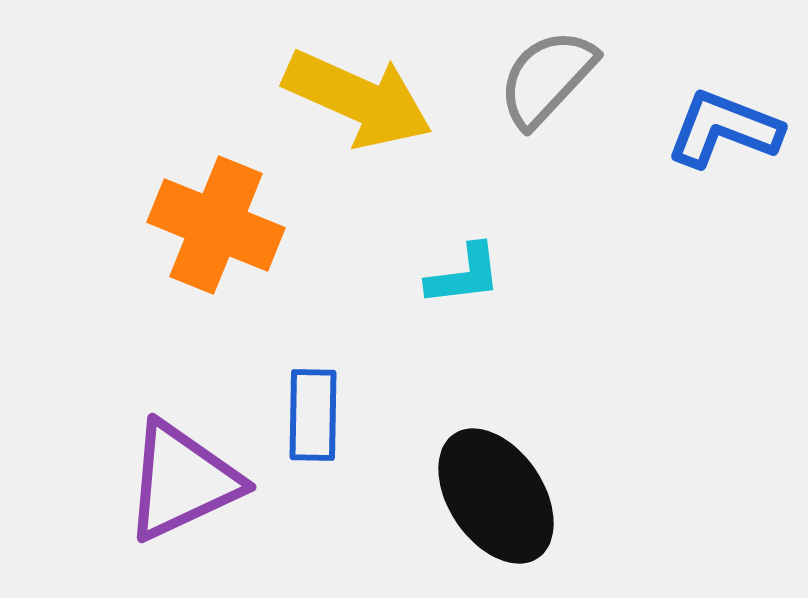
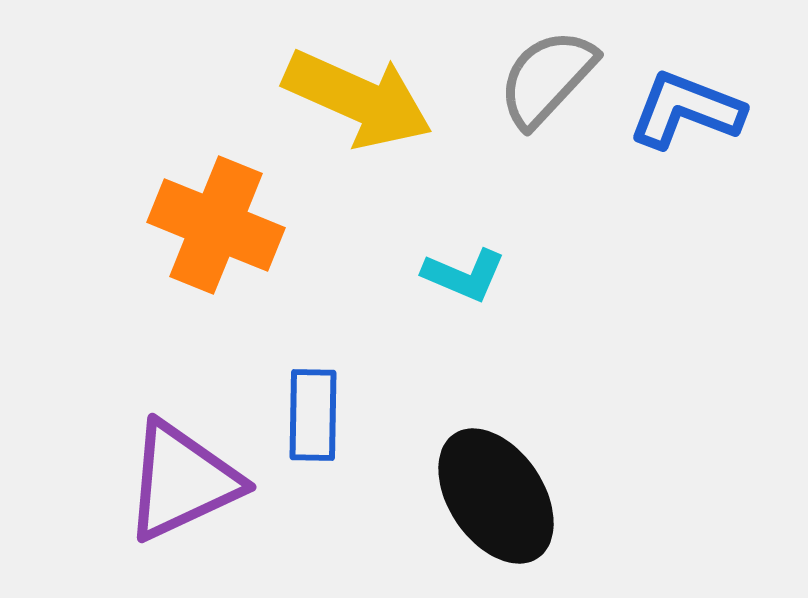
blue L-shape: moved 38 px left, 19 px up
cyan L-shape: rotated 30 degrees clockwise
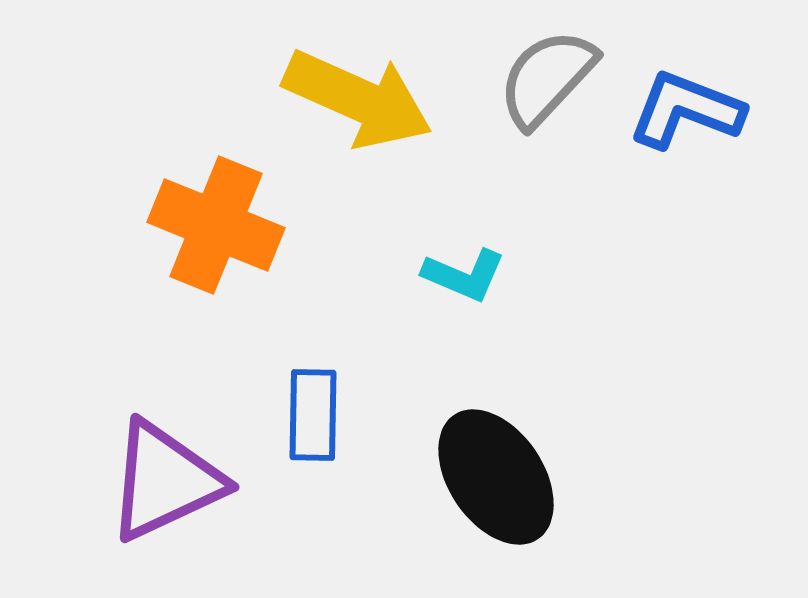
purple triangle: moved 17 px left
black ellipse: moved 19 px up
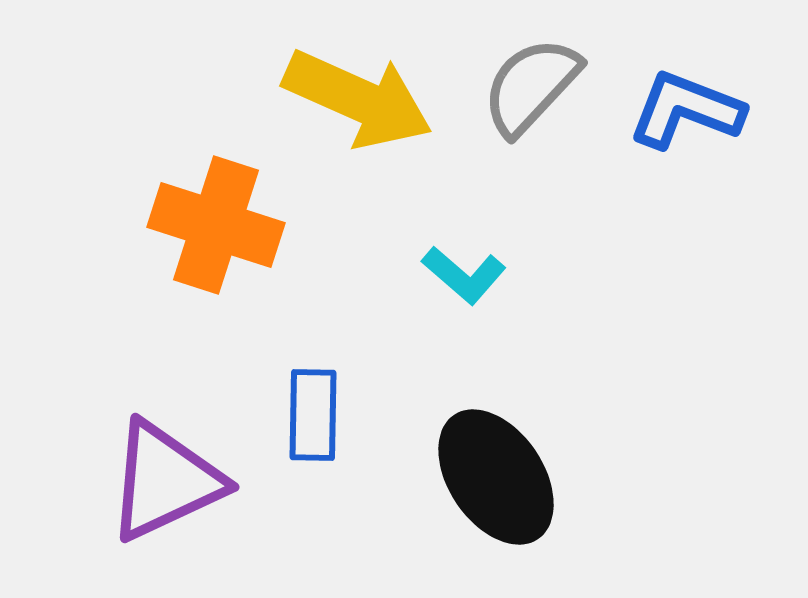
gray semicircle: moved 16 px left, 8 px down
orange cross: rotated 4 degrees counterclockwise
cyan L-shape: rotated 18 degrees clockwise
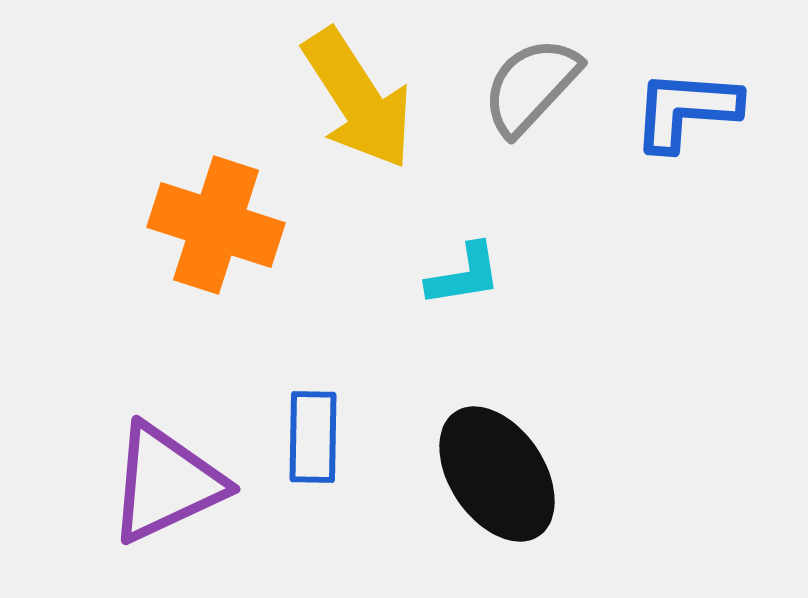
yellow arrow: rotated 33 degrees clockwise
blue L-shape: rotated 17 degrees counterclockwise
cyan L-shape: rotated 50 degrees counterclockwise
blue rectangle: moved 22 px down
black ellipse: moved 1 px right, 3 px up
purple triangle: moved 1 px right, 2 px down
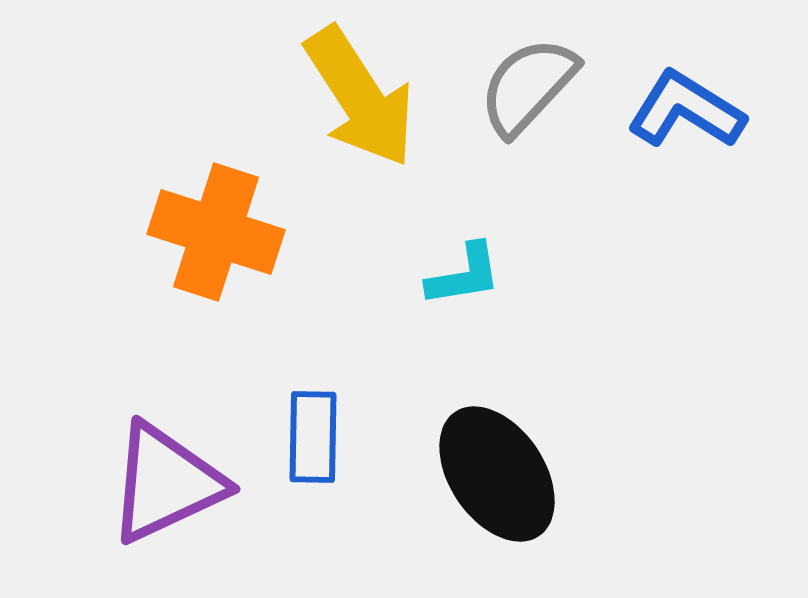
gray semicircle: moved 3 px left
yellow arrow: moved 2 px right, 2 px up
blue L-shape: rotated 28 degrees clockwise
orange cross: moved 7 px down
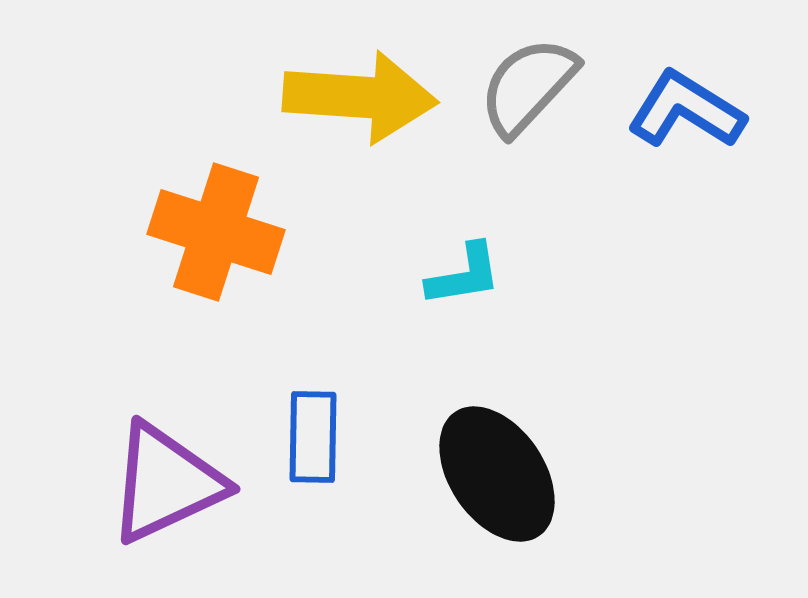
yellow arrow: rotated 53 degrees counterclockwise
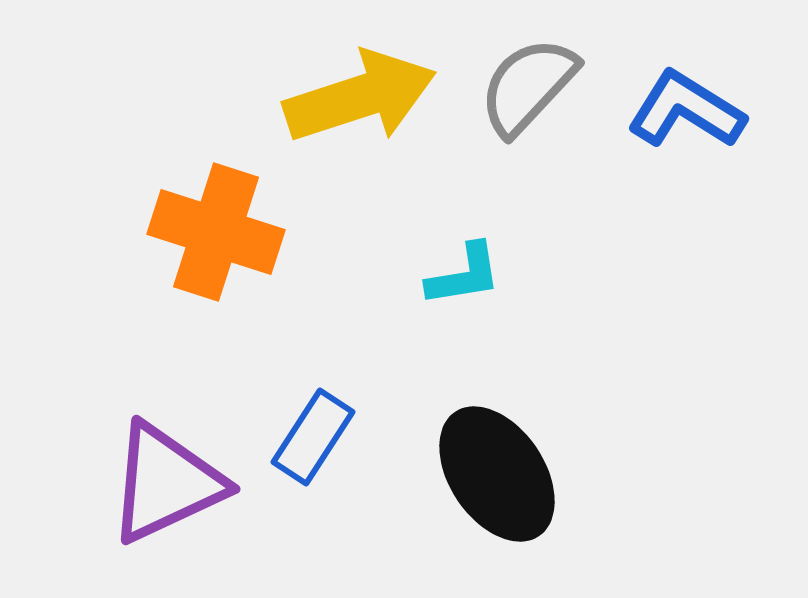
yellow arrow: rotated 22 degrees counterclockwise
blue rectangle: rotated 32 degrees clockwise
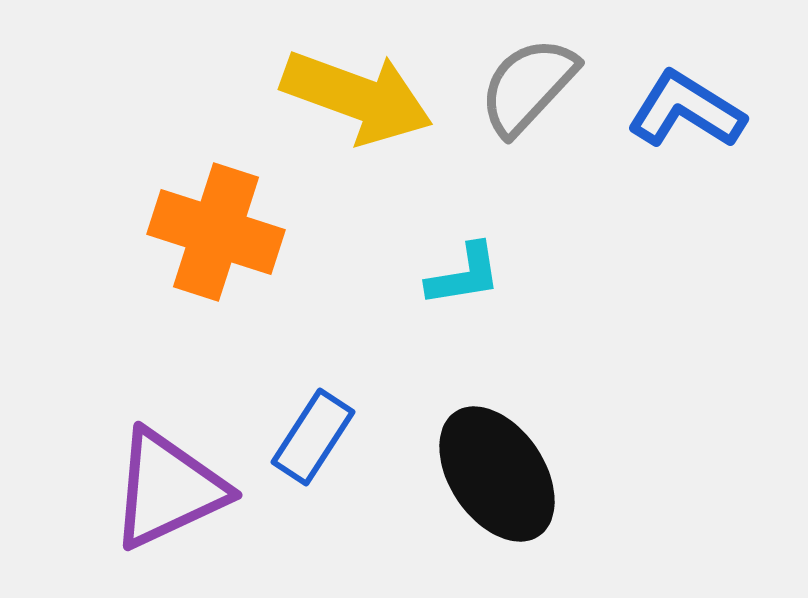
yellow arrow: moved 3 px left; rotated 38 degrees clockwise
purple triangle: moved 2 px right, 6 px down
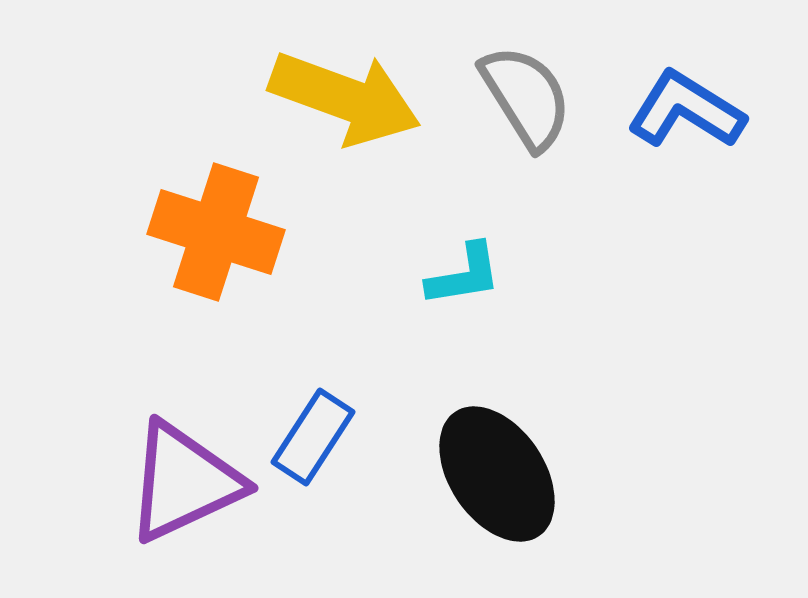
gray semicircle: moved 2 px left, 11 px down; rotated 105 degrees clockwise
yellow arrow: moved 12 px left, 1 px down
purple triangle: moved 16 px right, 7 px up
